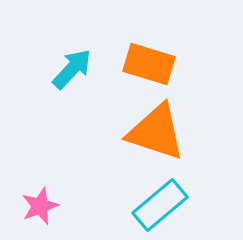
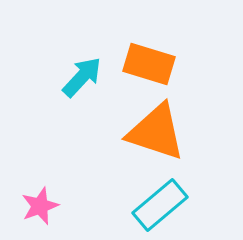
cyan arrow: moved 10 px right, 8 px down
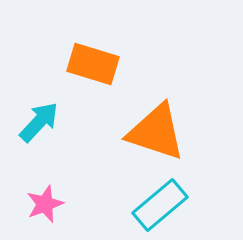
orange rectangle: moved 56 px left
cyan arrow: moved 43 px left, 45 px down
pink star: moved 5 px right, 2 px up
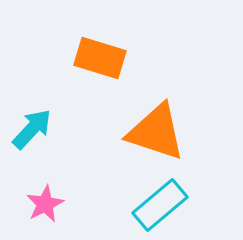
orange rectangle: moved 7 px right, 6 px up
cyan arrow: moved 7 px left, 7 px down
pink star: rotated 6 degrees counterclockwise
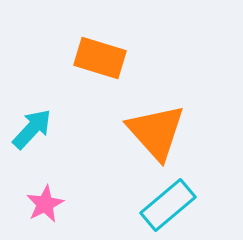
orange triangle: rotated 30 degrees clockwise
cyan rectangle: moved 8 px right
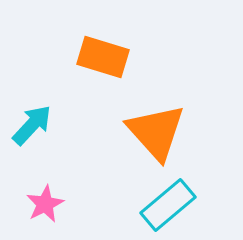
orange rectangle: moved 3 px right, 1 px up
cyan arrow: moved 4 px up
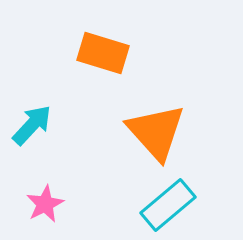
orange rectangle: moved 4 px up
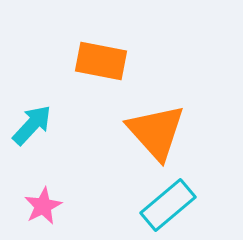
orange rectangle: moved 2 px left, 8 px down; rotated 6 degrees counterclockwise
pink star: moved 2 px left, 2 px down
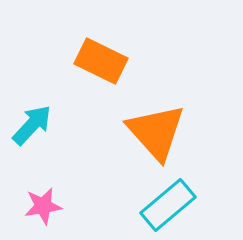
orange rectangle: rotated 15 degrees clockwise
pink star: rotated 18 degrees clockwise
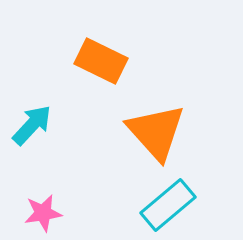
pink star: moved 7 px down
